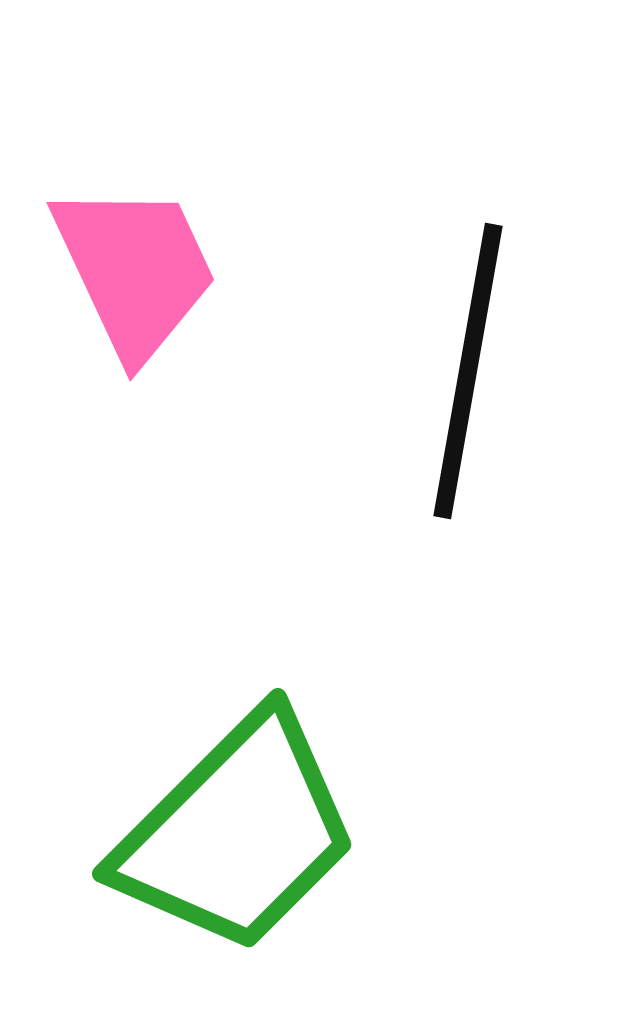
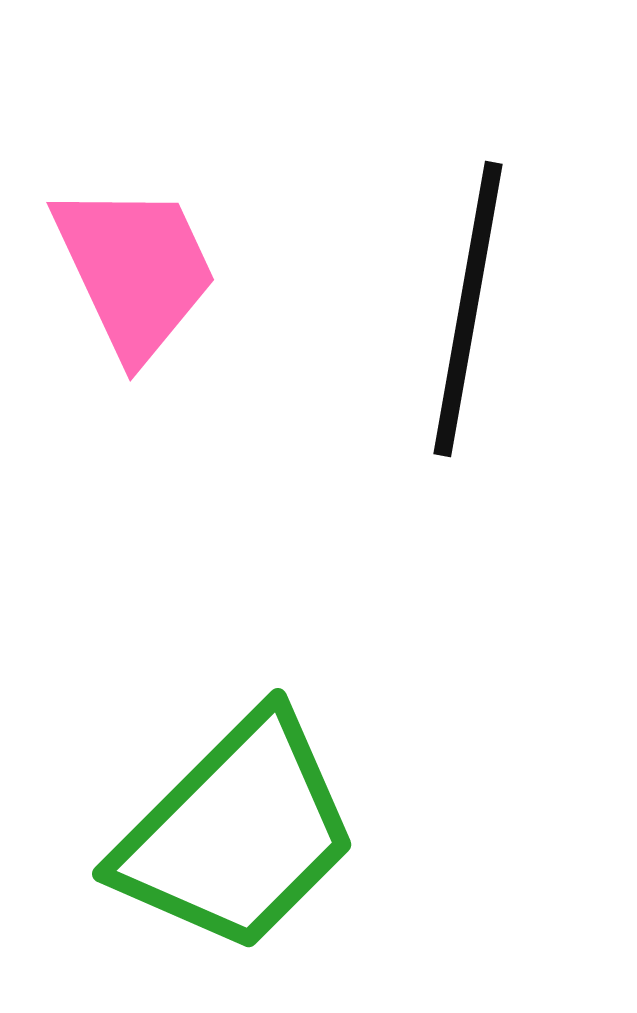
black line: moved 62 px up
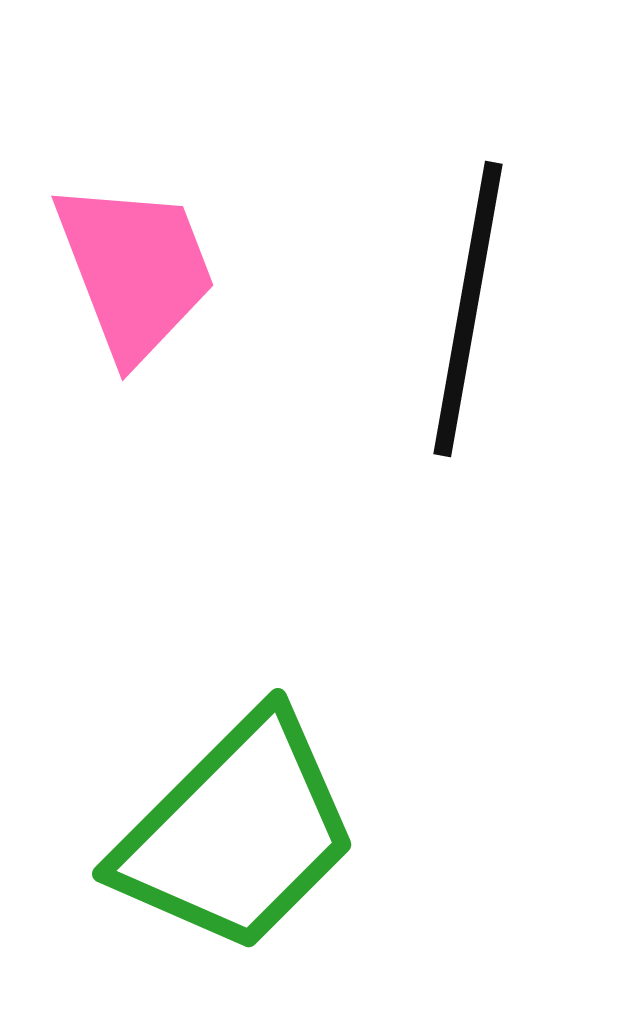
pink trapezoid: rotated 4 degrees clockwise
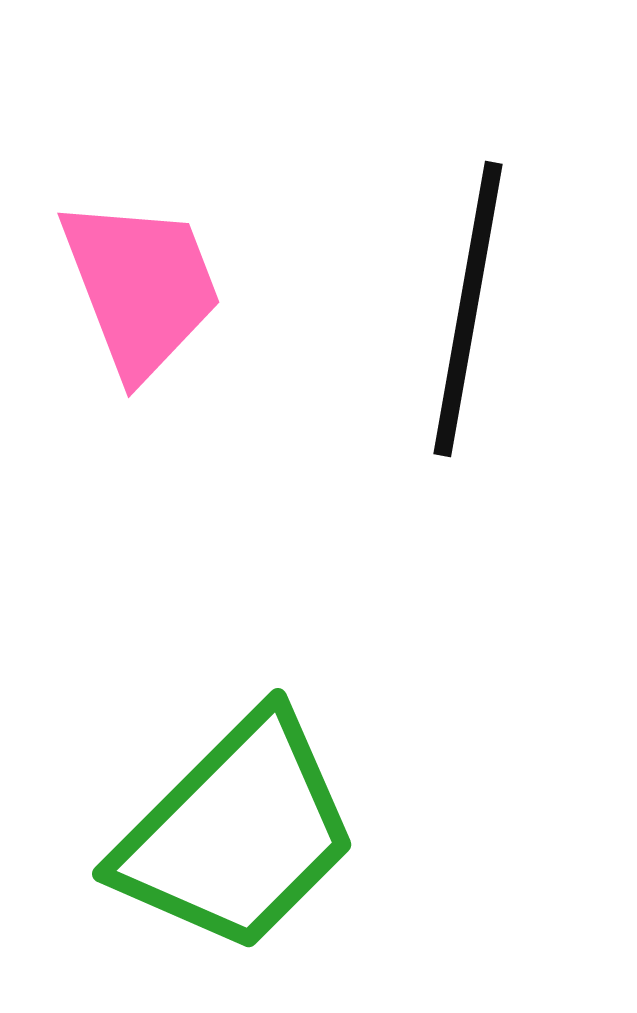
pink trapezoid: moved 6 px right, 17 px down
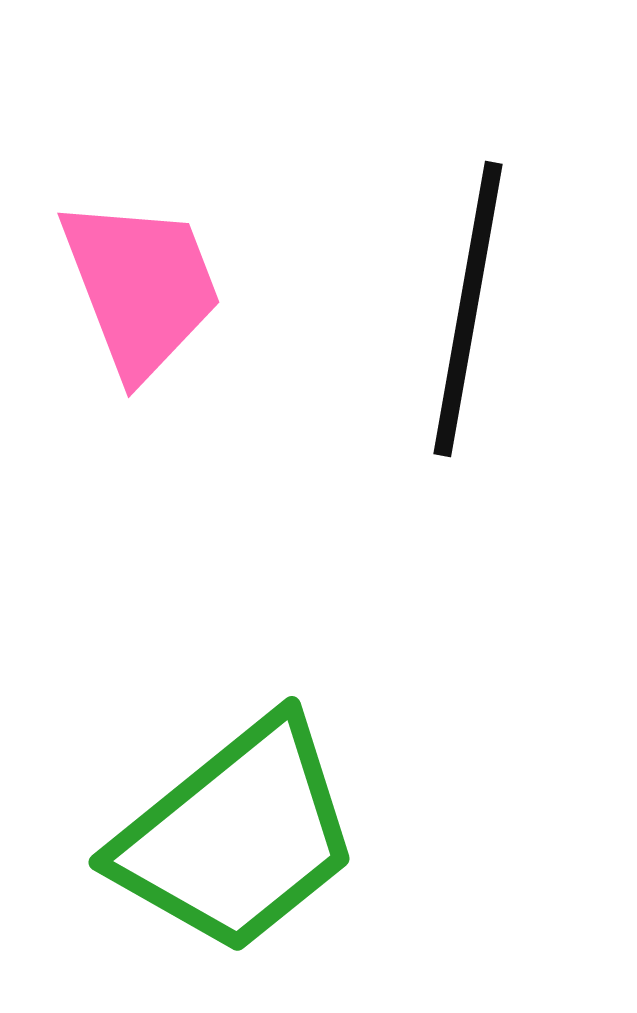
green trapezoid: moved 3 px down; rotated 6 degrees clockwise
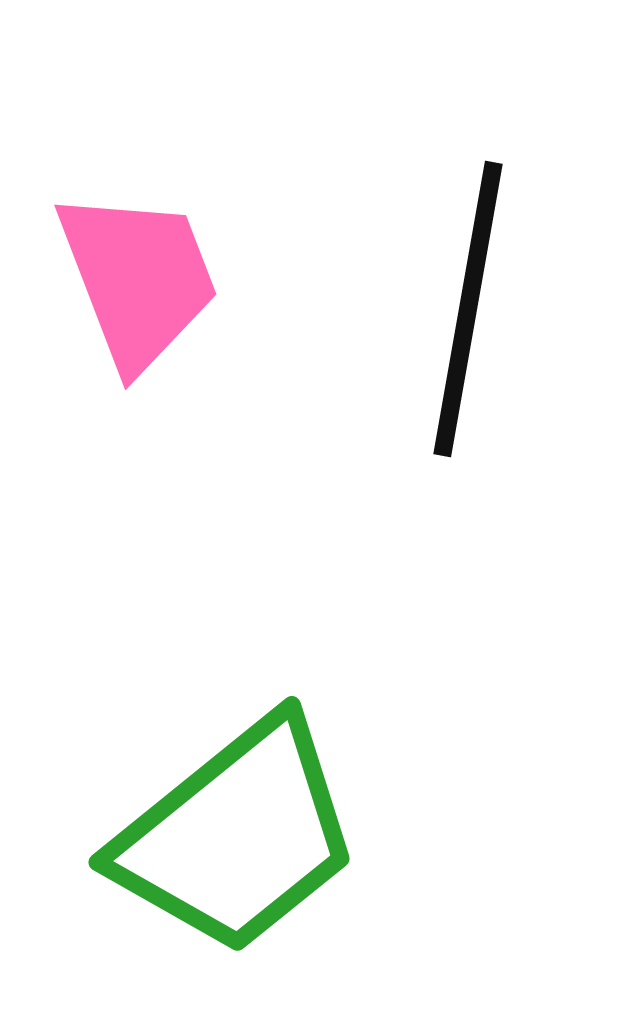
pink trapezoid: moved 3 px left, 8 px up
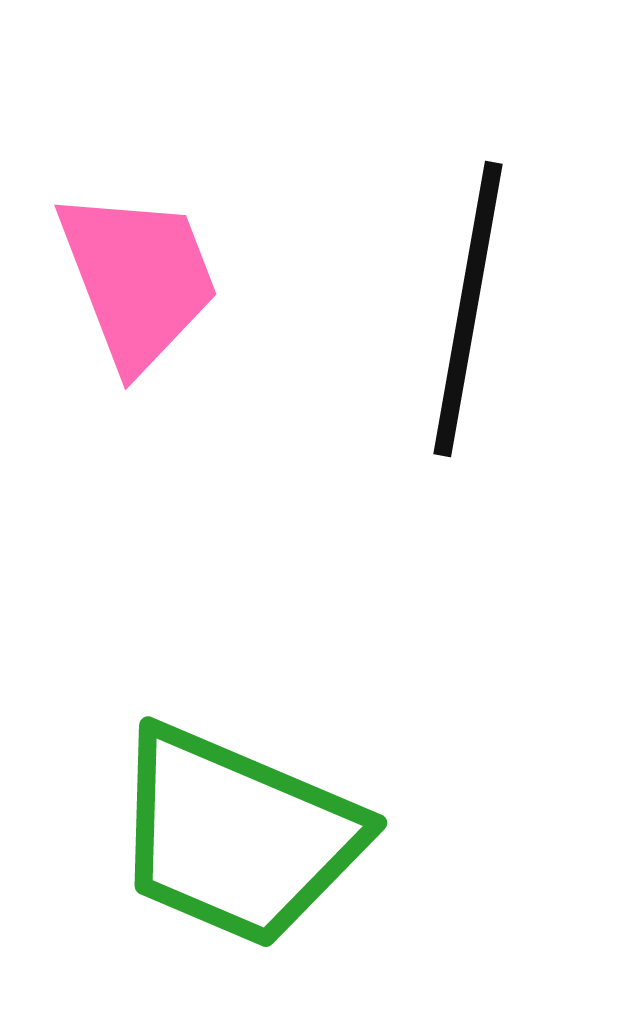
green trapezoid: rotated 62 degrees clockwise
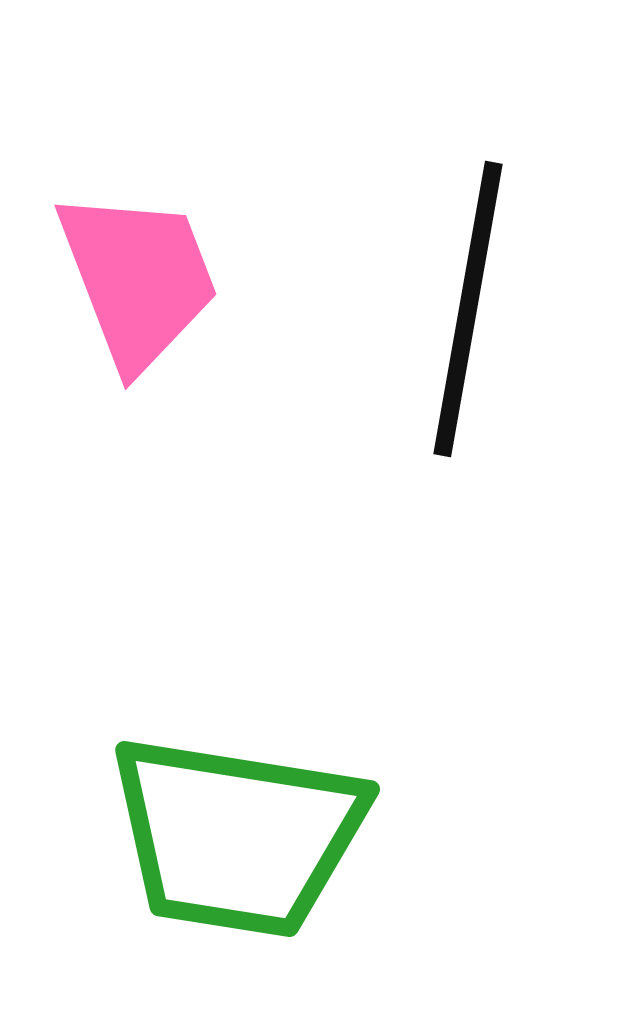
green trapezoid: rotated 14 degrees counterclockwise
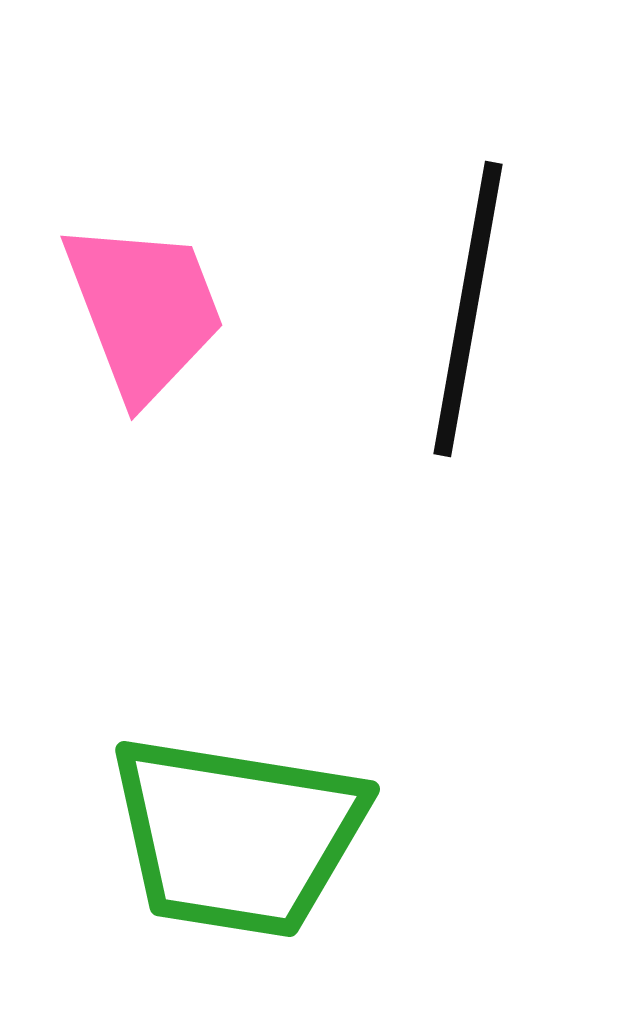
pink trapezoid: moved 6 px right, 31 px down
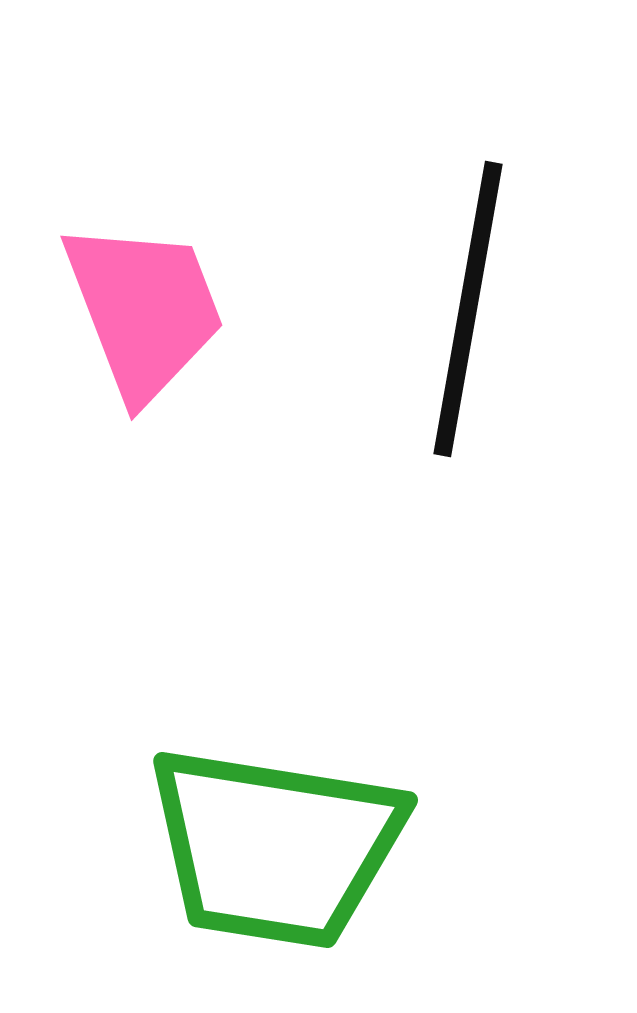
green trapezoid: moved 38 px right, 11 px down
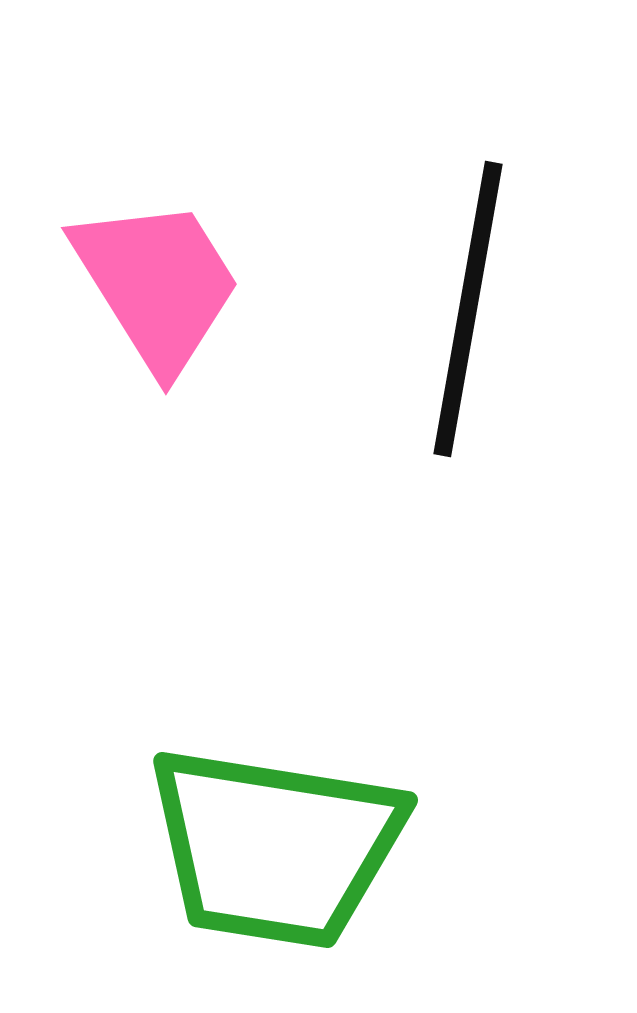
pink trapezoid: moved 13 px right, 26 px up; rotated 11 degrees counterclockwise
